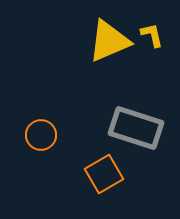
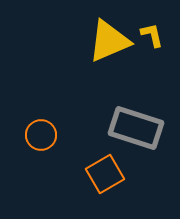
orange square: moved 1 px right
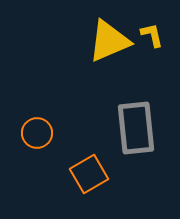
gray rectangle: rotated 66 degrees clockwise
orange circle: moved 4 px left, 2 px up
orange square: moved 16 px left
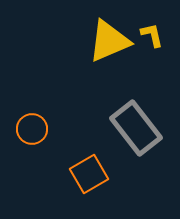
gray rectangle: rotated 32 degrees counterclockwise
orange circle: moved 5 px left, 4 px up
